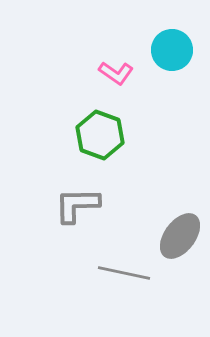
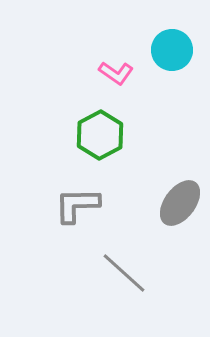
green hexagon: rotated 12 degrees clockwise
gray ellipse: moved 33 px up
gray line: rotated 30 degrees clockwise
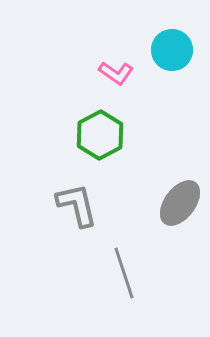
gray L-shape: rotated 78 degrees clockwise
gray line: rotated 30 degrees clockwise
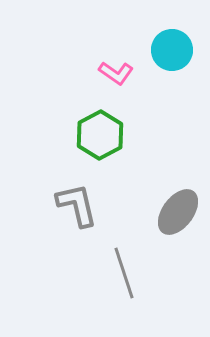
gray ellipse: moved 2 px left, 9 px down
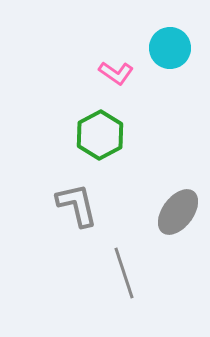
cyan circle: moved 2 px left, 2 px up
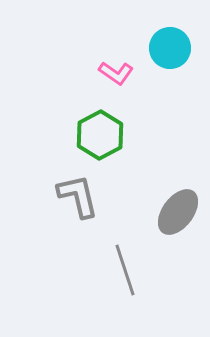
gray L-shape: moved 1 px right, 9 px up
gray line: moved 1 px right, 3 px up
